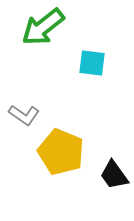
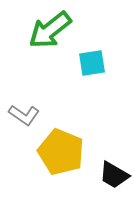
green arrow: moved 7 px right, 3 px down
cyan square: rotated 16 degrees counterclockwise
black trapezoid: rotated 24 degrees counterclockwise
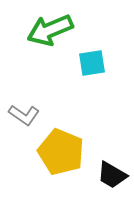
green arrow: rotated 15 degrees clockwise
black trapezoid: moved 2 px left
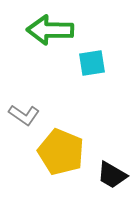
green arrow: rotated 24 degrees clockwise
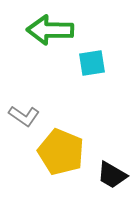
gray L-shape: moved 1 px down
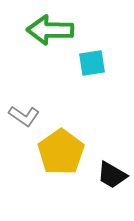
yellow pentagon: rotated 15 degrees clockwise
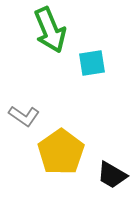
green arrow: rotated 114 degrees counterclockwise
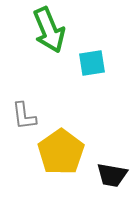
green arrow: moved 1 px left
gray L-shape: rotated 48 degrees clockwise
black trapezoid: rotated 20 degrees counterclockwise
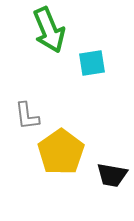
gray L-shape: moved 3 px right
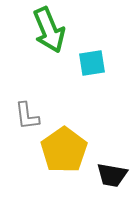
yellow pentagon: moved 3 px right, 2 px up
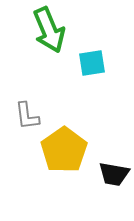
black trapezoid: moved 2 px right, 1 px up
